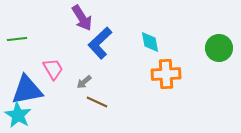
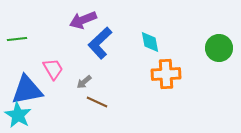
purple arrow: moved 1 px right, 2 px down; rotated 100 degrees clockwise
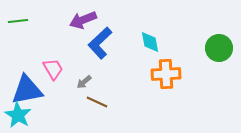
green line: moved 1 px right, 18 px up
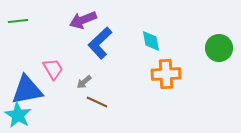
cyan diamond: moved 1 px right, 1 px up
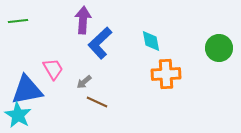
purple arrow: rotated 116 degrees clockwise
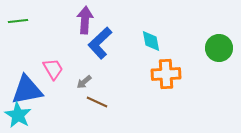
purple arrow: moved 2 px right
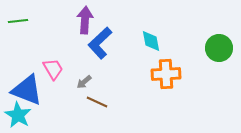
blue triangle: rotated 32 degrees clockwise
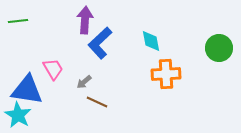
blue triangle: rotated 12 degrees counterclockwise
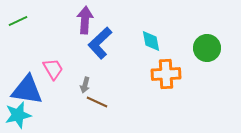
green line: rotated 18 degrees counterclockwise
green circle: moved 12 px left
gray arrow: moved 1 px right, 3 px down; rotated 35 degrees counterclockwise
cyan star: rotated 28 degrees clockwise
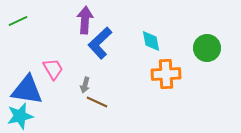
cyan star: moved 2 px right, 1 px down
